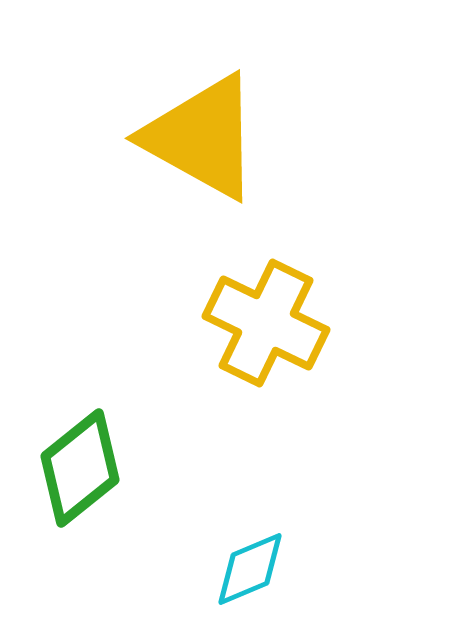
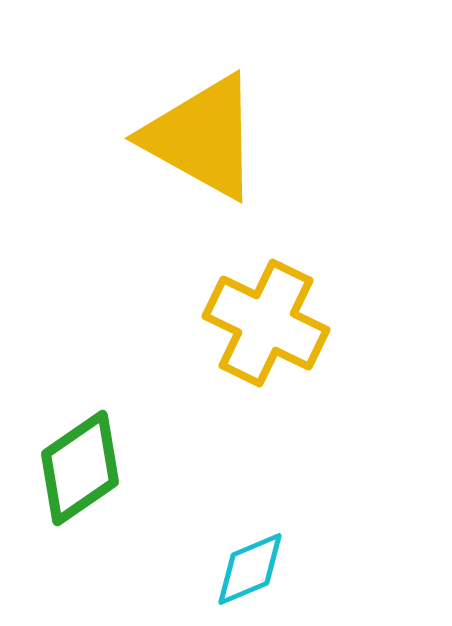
green diamond: rotated 4 degrees clockwise
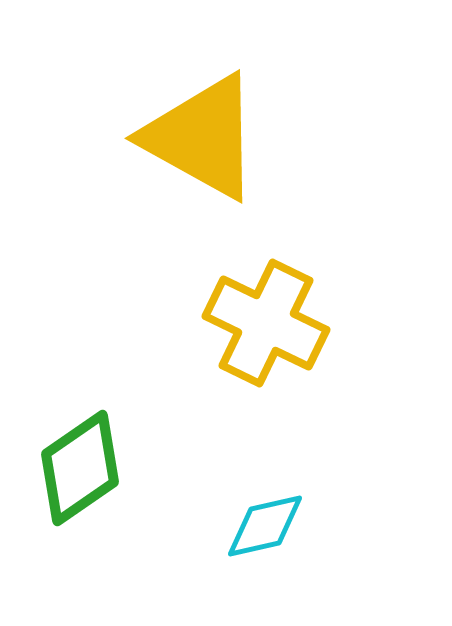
cyan diamond: moved 15 px right, 43 px up; rotated 10 degrees clockwise
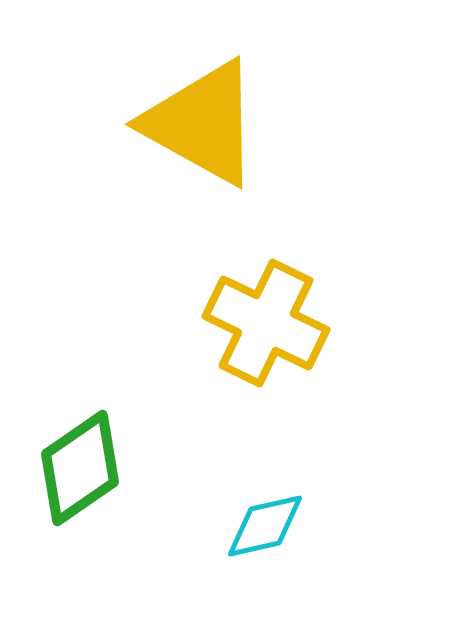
yellow triangle: moved 14 px up
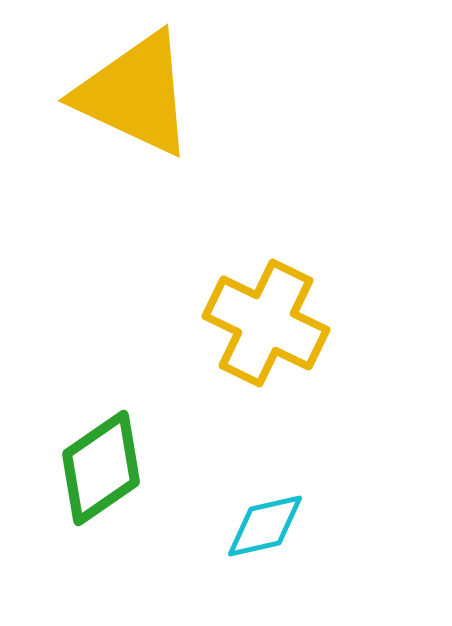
yellow triangle: moved 67 px left, 29 px up; rotated 4 degrees counterclockwise
green diamond: moved 21 px right
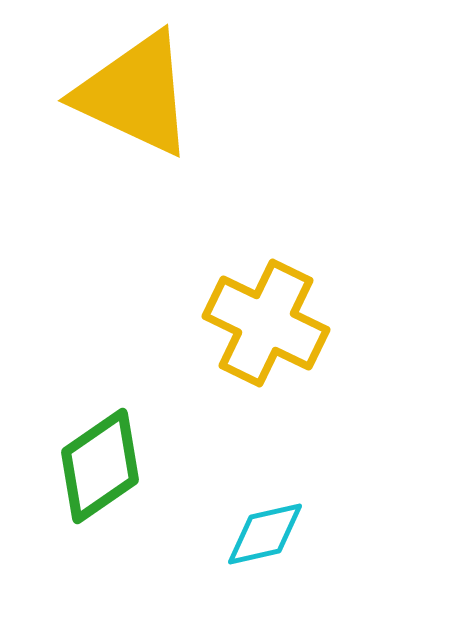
green diamond: moved 1 px left, 2 px up
cyan diamond: moved 8 px down
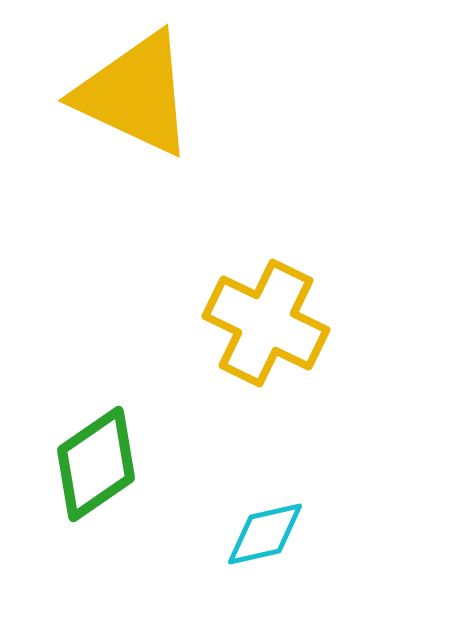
green diamond: moved 4 px left, 2 px up
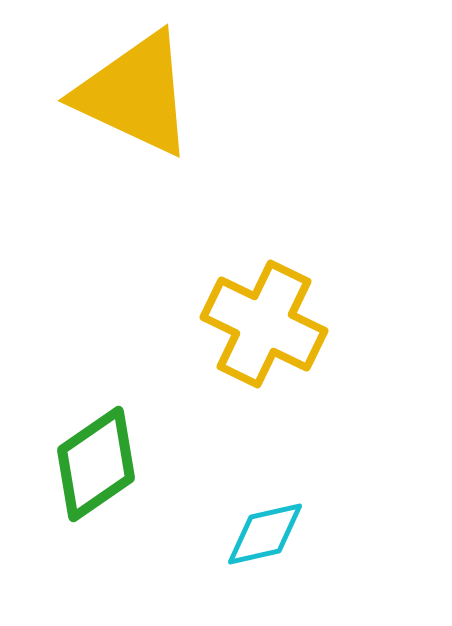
yellow cross: moved 2 px left, 1 px down
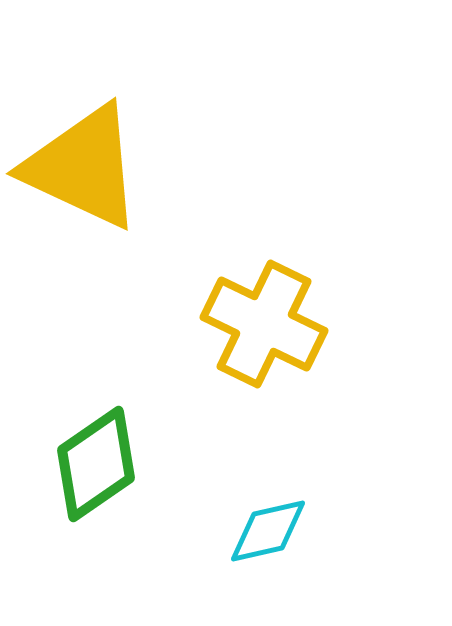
yellow triangle: moved 52 px left, 73 px down
cyan diamond: moved 3 px right, 3 px up
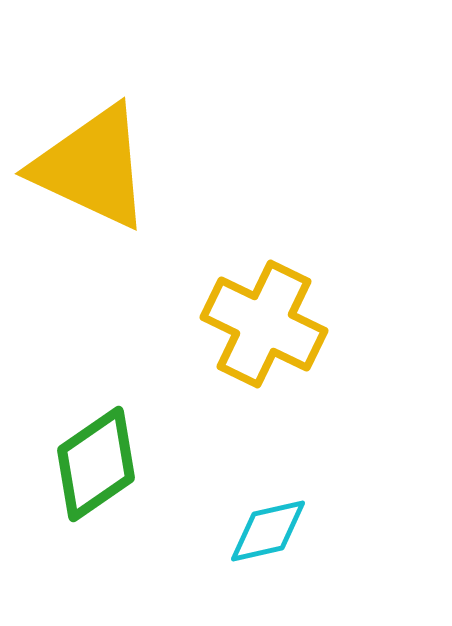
yellow triangle: moved 9 px right
